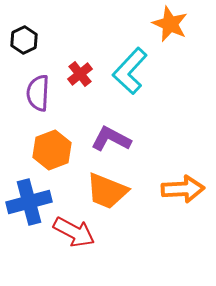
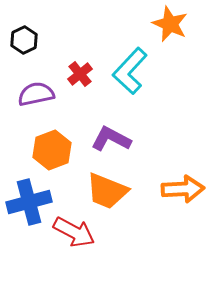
purple semicircle: moved 2 px left, 1 px down; rotated 75 degrees clockwise
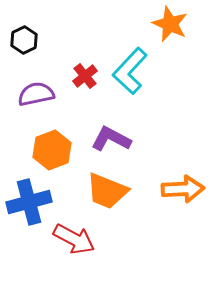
red cross: moved 5 px right, 2 px down
red arrow: moved 7 px down
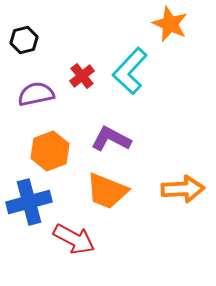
black hexagon: rotated 12 degrees clockwise
red cross: moved 3 px left
orange hexagon: moved 2 px left, 1 px down
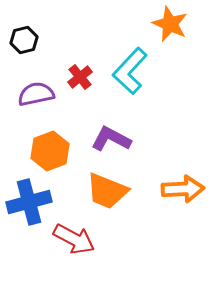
red cross: moved 2 px left, 1 px down
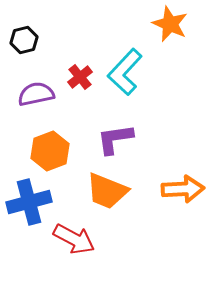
cyan L-shape: moved 5 px left, 1 px down
purple L-shape: moved 4 px right; rotated 36 degrees counterclockwise
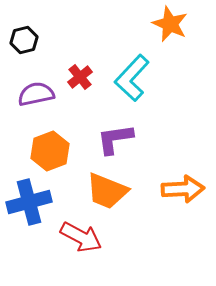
cyan L-shape: moved 7 px right, 6 px down
red arrow: moved 7 px right, 2 px up
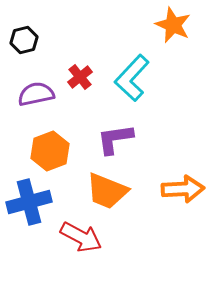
orange star: moved 3 px right, 1 px down
